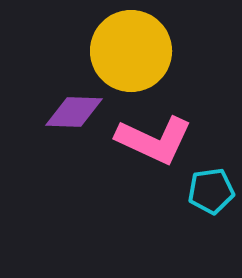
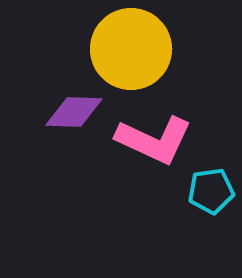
yellow circle: moved 2 px up
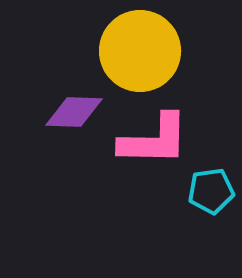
yellow circle: moved 9 px right, 2 px down
pink L-shape: rotated 24 degrees counterclockwise
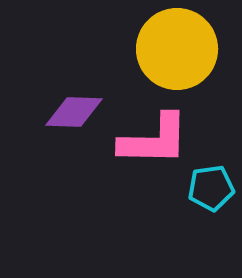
yellow circle: moved 37 px right, 2 px up
cyan pentagon: moved 3 px up
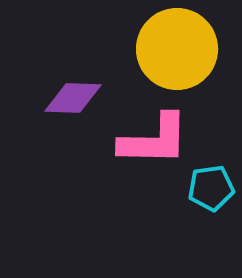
purple diamond: moved 1 px left, 14 px up
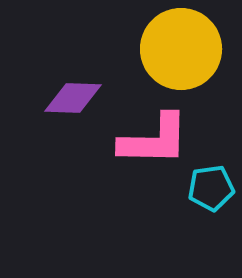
yellow circle: moved 4 px right
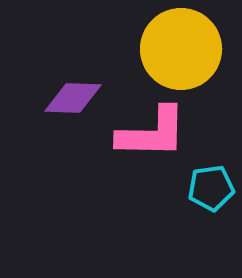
pink L-shape: moved 2 px left, 7 px up
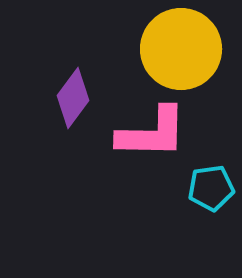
purple diamond: rotated 56 degrees counterclockwise
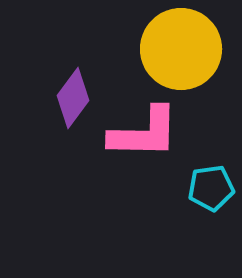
pink L-shape: moved 8 px left
